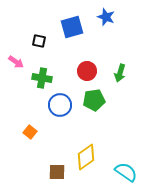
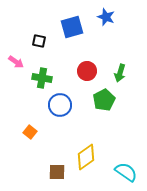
green pentagon: moved 10 px right; rotated 20 degrees counterclockwise
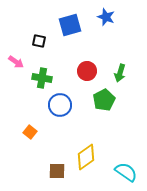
blue square: moved 2 px left, 2 px up
brown square: moved 1 px up
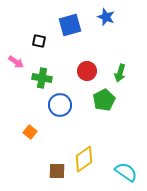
yellow diamond: moved 2 px left, 2 px down
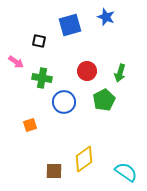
blue circle: moved 4 px right, 3 px up
orange square: moved 7 px up; rotated 32 degrees clockwise
brown square: moved 3 px left
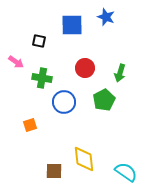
blue square: moved 2 px right; rotated 15 degrees clockwise
red circle: moved 2 px left, 3 px up
yellow diamond: rotated 60 degrees counterclockwise
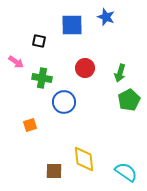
green pentagon: moved 25 px right
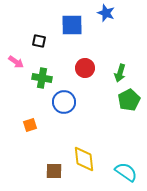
blue star: moved 4 px up
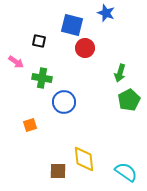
blue square: rotated 15 degrees clockwise
red circle: moved 20 px up
brown square: moved 4 px right
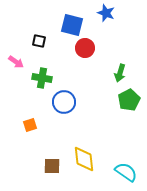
brown square: moved 6 px left, 5 px up
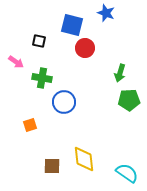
green pentagon: rotated 25 degrees clockwise
cyan semicircle: moved 1 px right, 1 px down
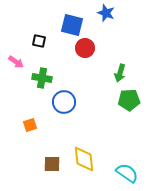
brown square: moved 2 px up
